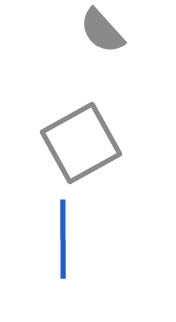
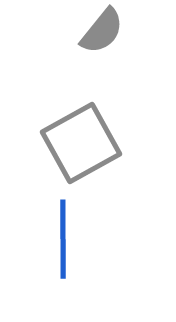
gray semicircle: rotated 99 degrees counterclockwise
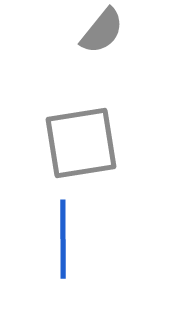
gray square: rotated 20 degrees clockwise
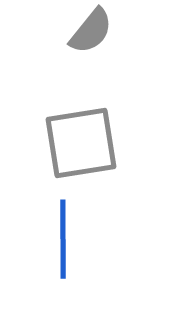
gray semicircle: moved 11 px left
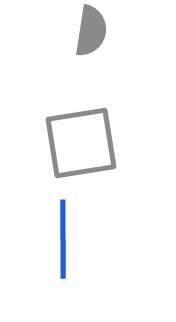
gray semicircle: rotated 30 degrees counterclockwise
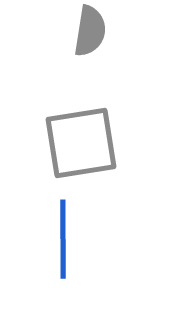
gray semicircle: moved 1 px left
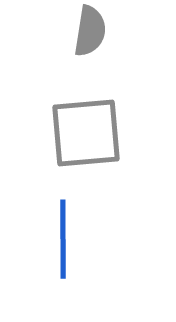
gray square: moved 5 px right, 10 px up; rotated 4 degrees clockwise
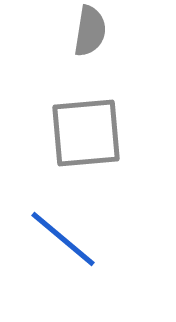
blue line: rotated 50 degrees counterclockwise
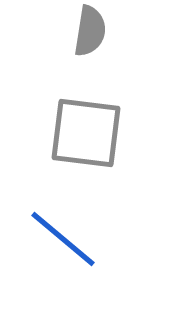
gray square: rotated 12 degrees clockwise
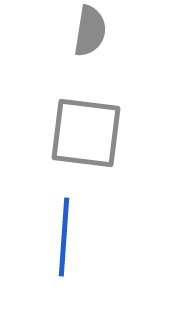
blue line: moved 1 px right, 2 px up; rotated 54 degrees clockwise
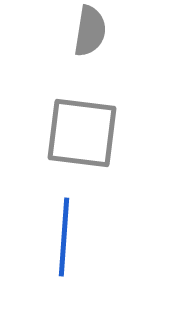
gray square: moved 4 px left
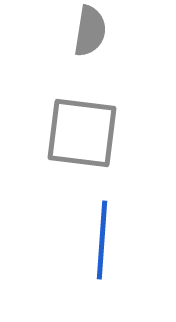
blue line: moved 38 px right, 3 px down
